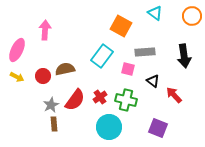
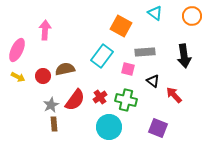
yellow arrow: moved 1 px right
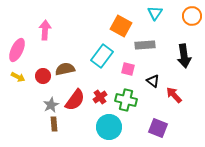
cyan triangle: rotated 28 degrees clockwise
gray rectangle: moved 7 px up
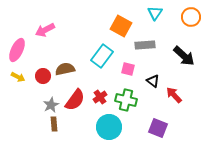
orange circle: moved 1 px left, 1 px down
pink arrow: rotated 120 degrees counterclockwise
black arrow: rotated 40 degrees counterclockwise
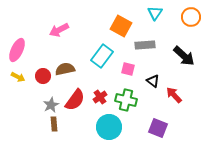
pink arrow: moved 14 px right
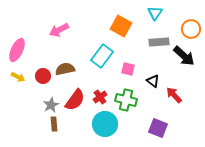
orange circle: moved 12 px down
gray rectangle: moved 14 px right, 3 px up
cyan circle: moved 4 px left, 3 px up
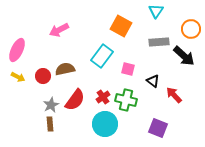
cyan triangle: moved 1 px right, 2 px up
red cross: moved 3 px right
brown rectangle: moved 4 px left
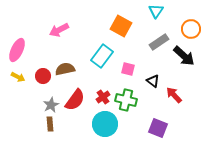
gray rectangle: rotated 30 degrees counterclockwise
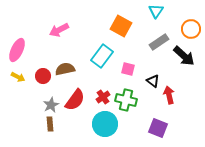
red arrow: moved 5 px left; rotated 30 degrees clockwise
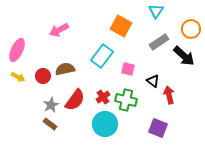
brown rectangle: rotated 48 degrees counterclockwise
